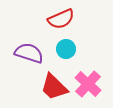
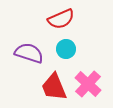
red trapezoid: rotated 24 degrees clockwise
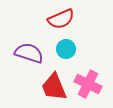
pink cross: rotated 16 degrees counterclockwise
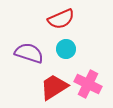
red trapezoid: rotated 80 degrees clockwise
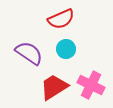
purple semicircle: rotated 16 degrees clockwise
pink cross: moved 3 px right, 1 px down
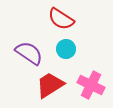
red semicircle: rotated 56 degrees clockwise
red trapezoid: moved 4 px left, 2 px up
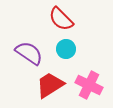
red semicircle: rotated 12 degrees clockwise
pink cross: moved 2 px left
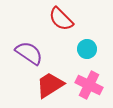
cyan circle: moved 21 px right
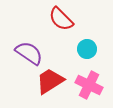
red trapezoid: moved 4 px up
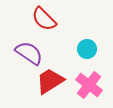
red semicircle: moved 17 px left
pink cross: rotated 12 degrees clockwise
